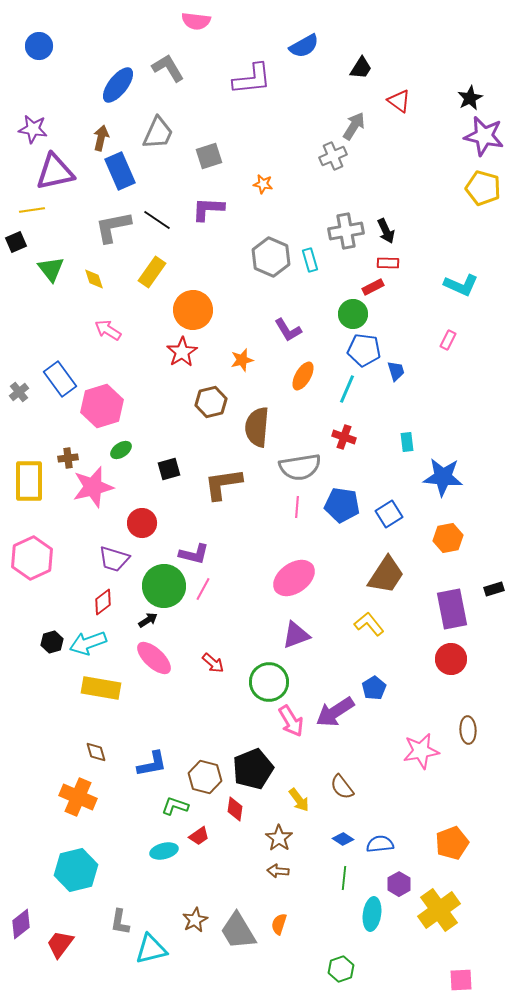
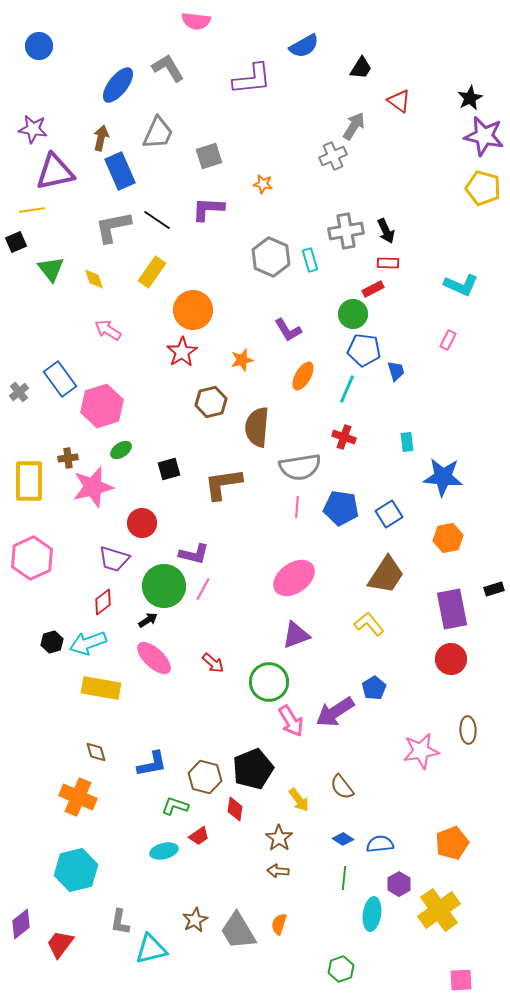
red rectangle at (373, 287): moved 2 px down
blue pentagon at (342, 505): moved 1 px left, 3 px down
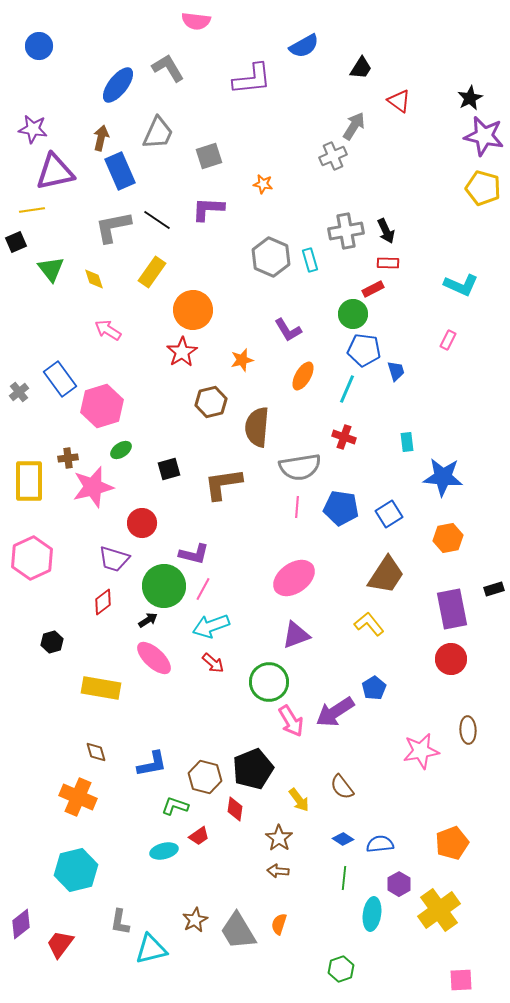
cyan arrow at (88, 643): moved 123 px right, 17 px up
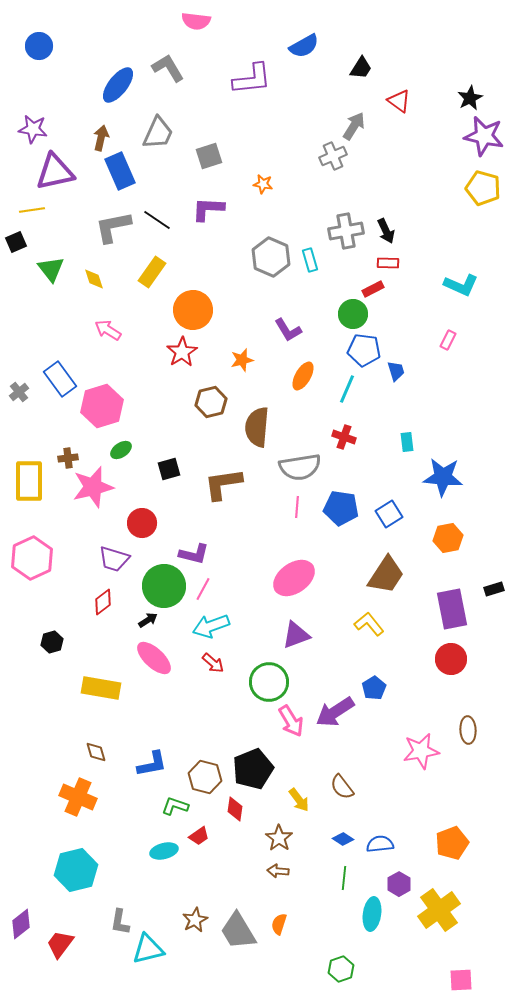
cyan triangle at (151, 949): moved 3 px left
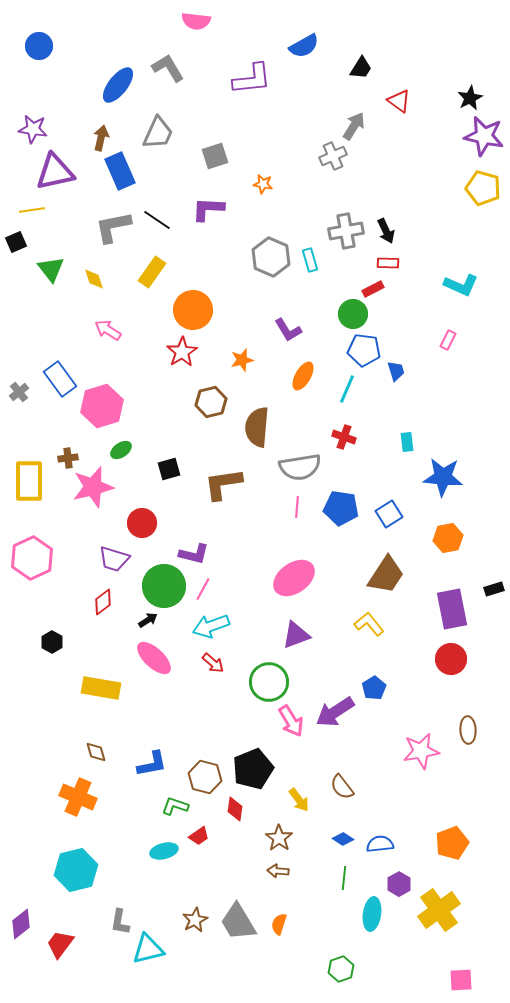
gray square at (209, 156): moved 6 px right
black hexagon at (52, 642): rotated 15 degrees counterclockwise
gray trapezoid at (238, 931): moved 9 px up
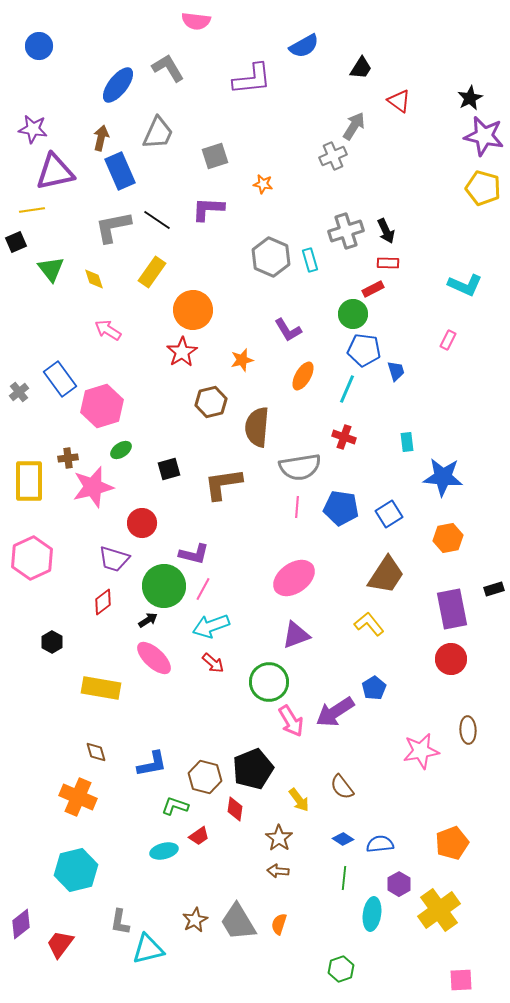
gray cross at (346, 231): rotated 8 degrees counterclockwise
cyan L-shape at (461, 285): moved 4 px right
